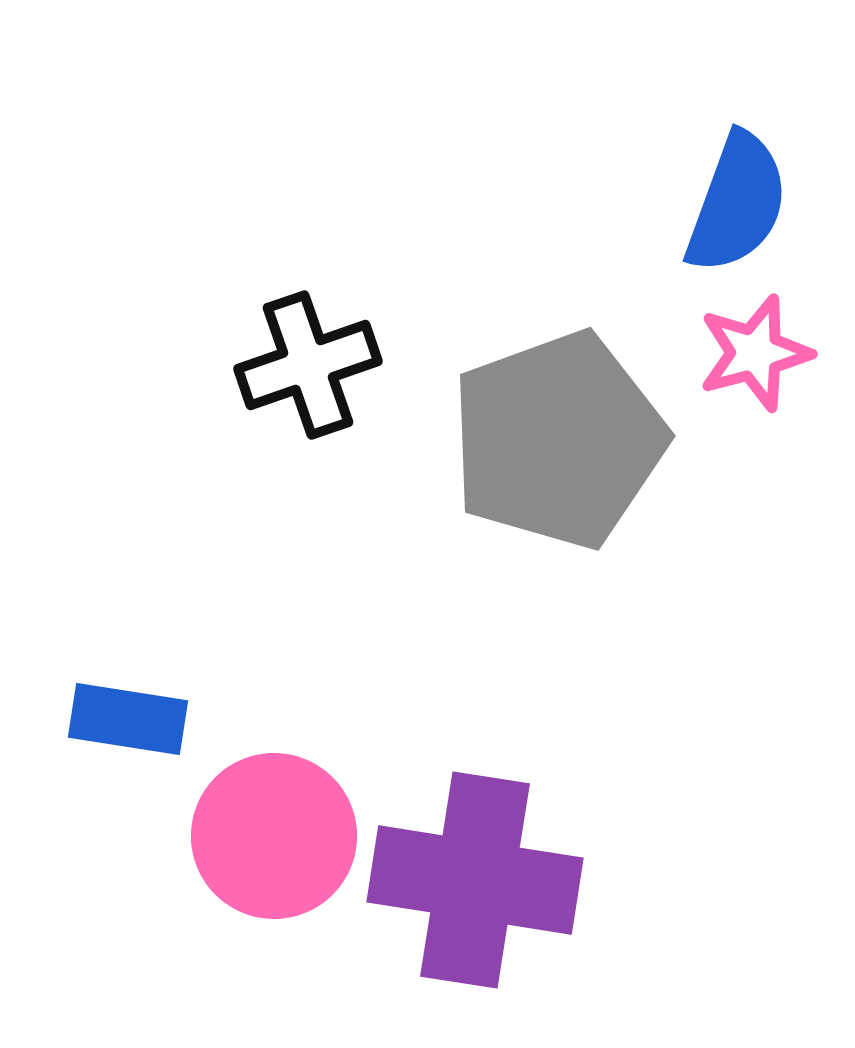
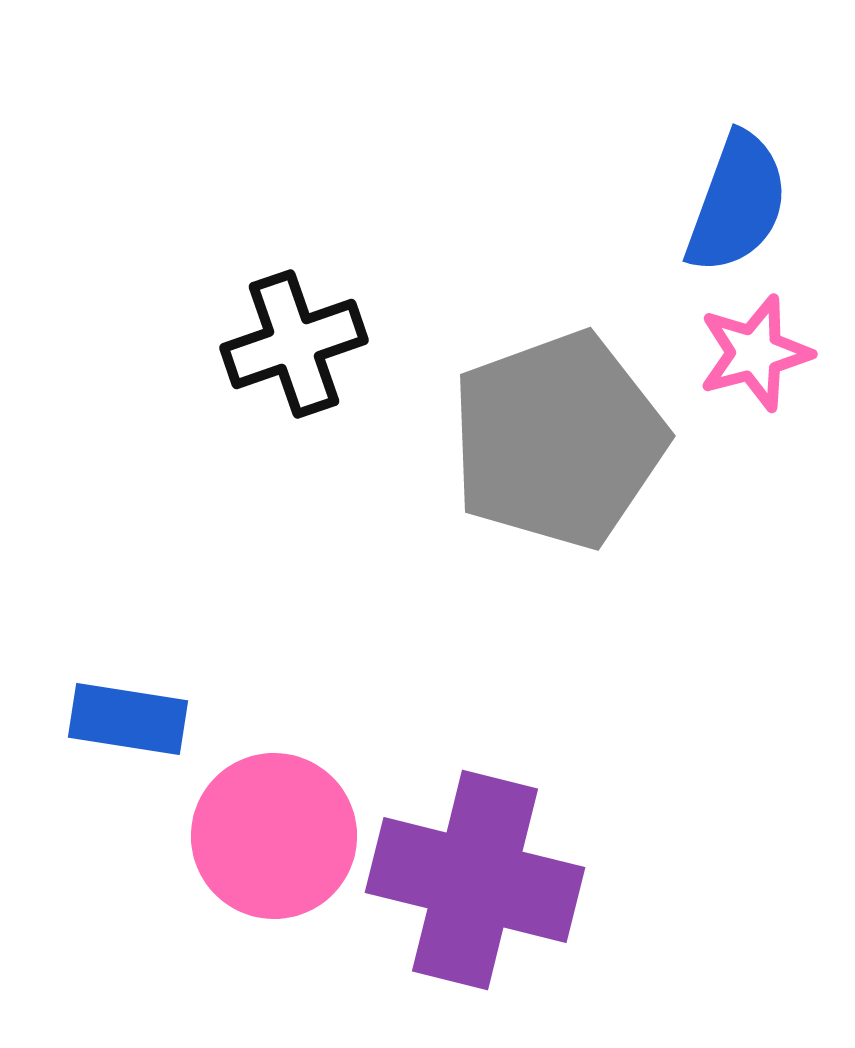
black cross: moved 14 px left, 21 px up
purple cross: rotated 5 degrees clockwise
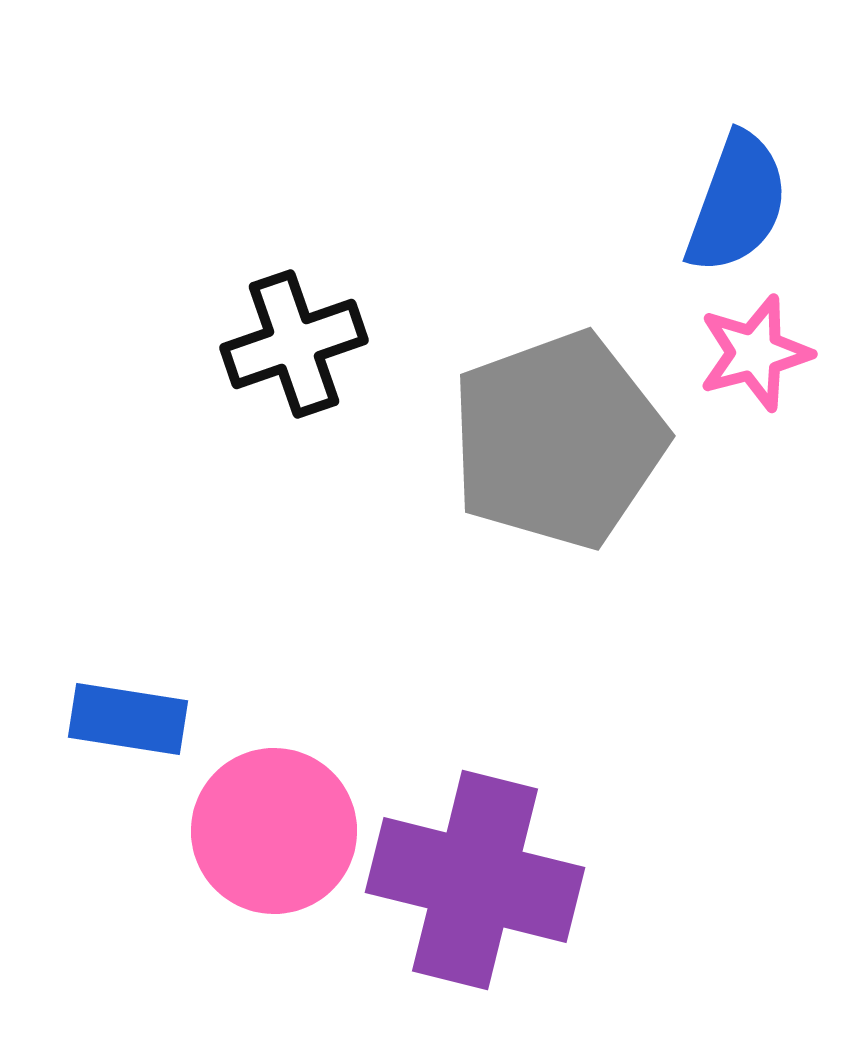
pink circle: moved 5 px up
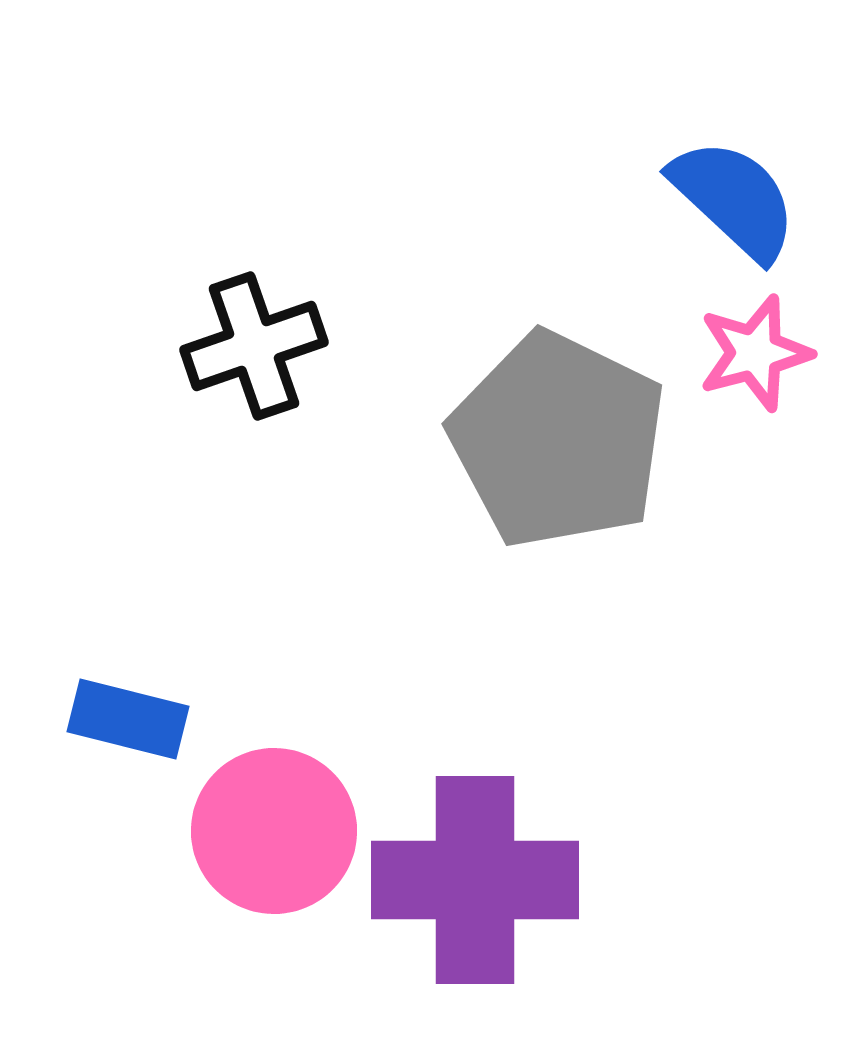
blue semicircle: moved 3 px left, 4 px up; rotated 67 degrees counterclockwise
black cross: moved 40 px left, 2 px down
gray pentagon: rotated 26 degrees counterclockwise
blue rectangle: rotated 5 degrees clockwise
purple cross: rotated 14 degrees counterclockwise
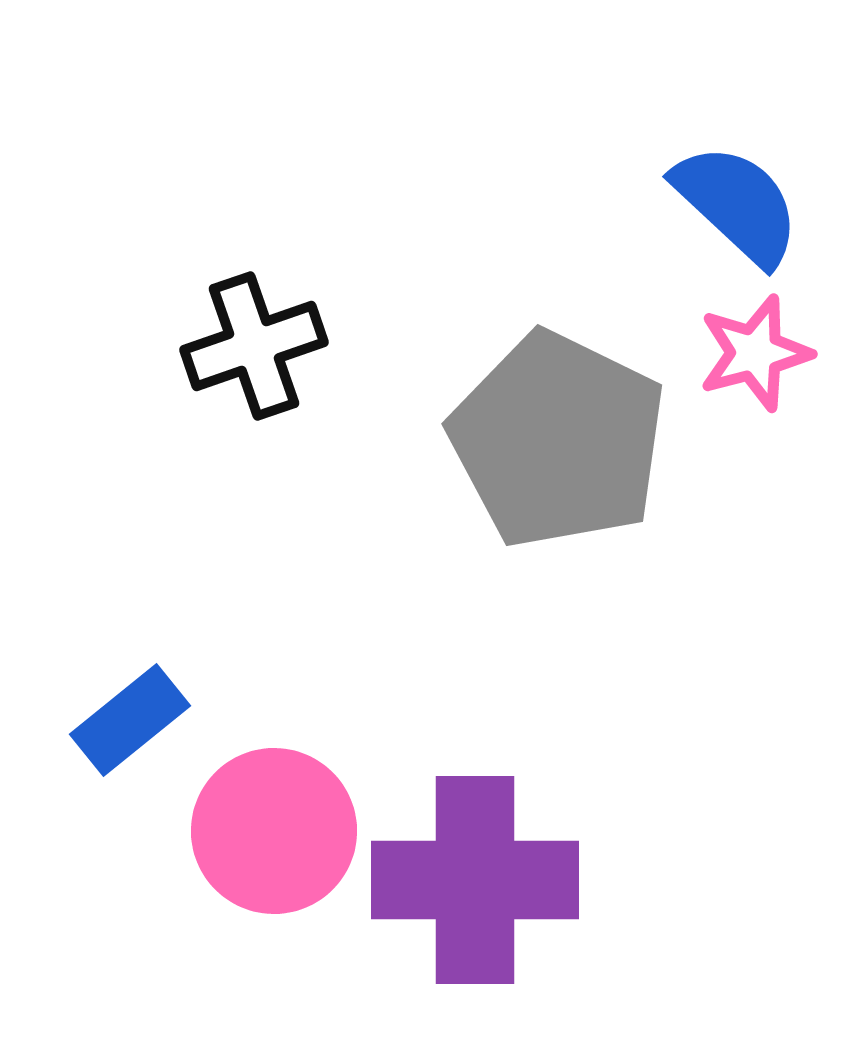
blue semicircle: moved 3 px right, 5 px down
blue rectangle: moved 2 px right, 1 px down; rotated 53 degrees counterclockwise
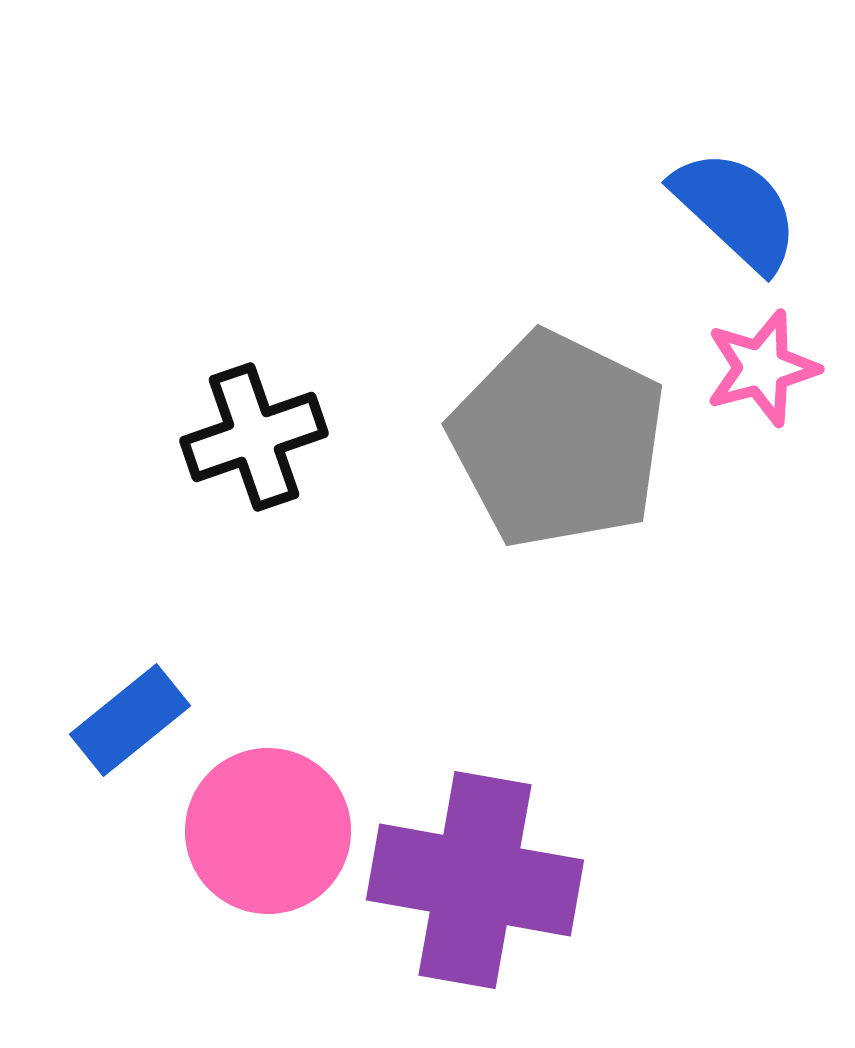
blue semicircle: moved 1 px left, 6 px down
black cross: moved 91 px down
pink star: moved 7 px right, 15 px down
pink circle: moved 6 px left
purple cross: rotated 10 degrees clockwise
